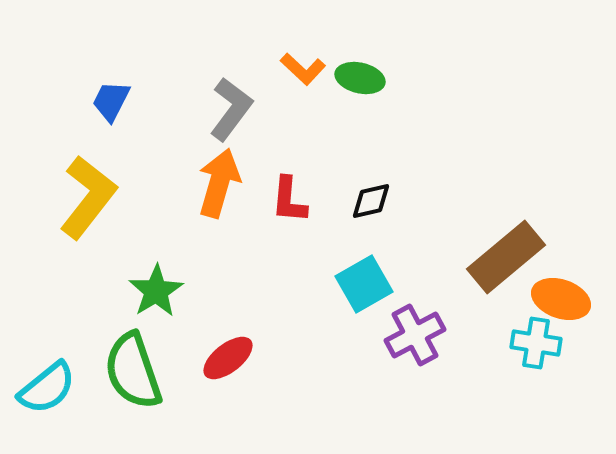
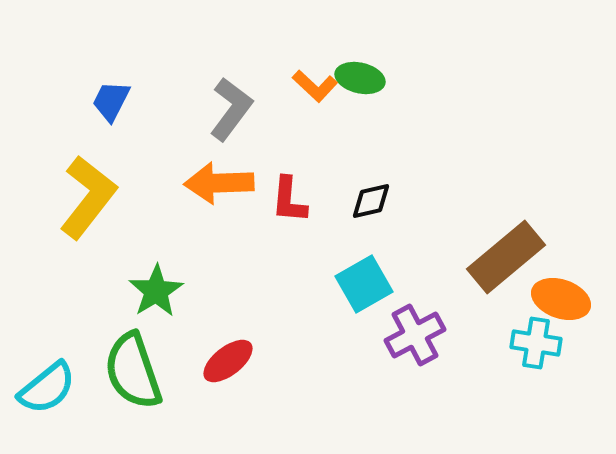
orange L-shape: moved 12 px right, 17 px down
orange arrow: rotated 108 degrees counterclockwise
red ellipse: moved 3 px down
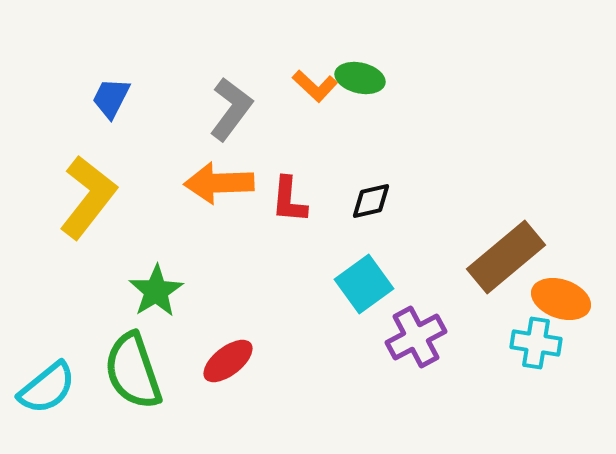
blue trapezoid: moved 3 px up
cyan square: rotated 6 degrees counterclockwise
purple cross: moved 1 px right, 2 px down
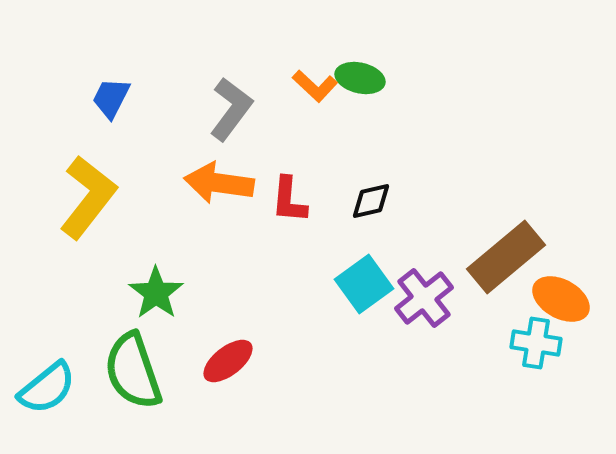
orange arrow: rotated 10 degrees clockwise
green star: moved 2 px down; rotated 4 degrees counterclockwise
orange ellipse: rotated 10 degrees clockwise
purple cross: moved 8 px right, 39 px up; rotated 10 degrees counterclockwise
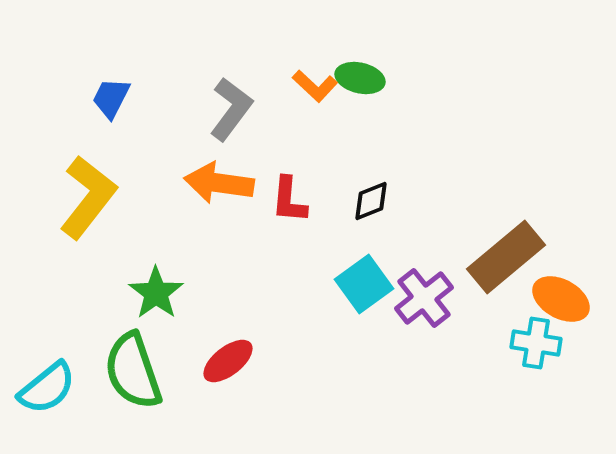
black diamond: rotated 9 degrees counterclockwise
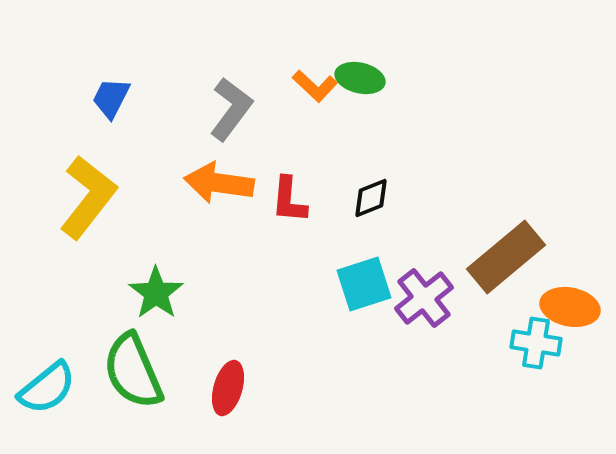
black diamond: moved 3 px up
cyan square: rotated 18 degrees clockwise
orange ellipse: moved 9 px right, 8 px down; rotated 18 degrees counterclockwise
red ellipse: moved 27 px down; rotated 36 degrees counterclockwise
green semicircle: rotated 4 degrees counterclockwise
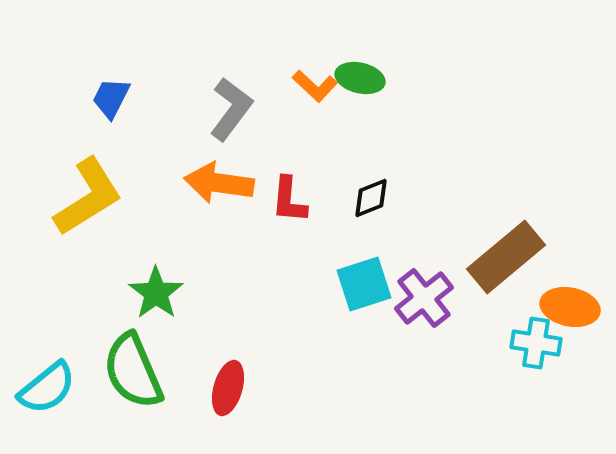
yellow L-shape: rotated 20 degrees clockwise
